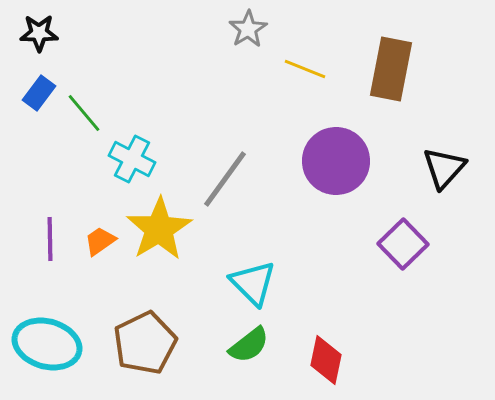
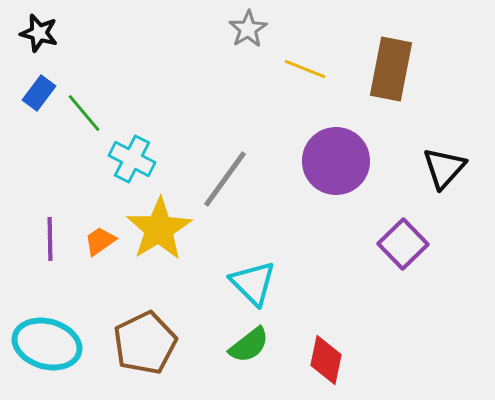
black star: rotated 15 degrees clockwise
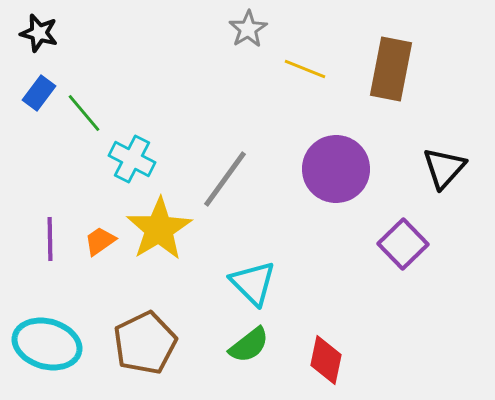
purple circle: moved 8 px down
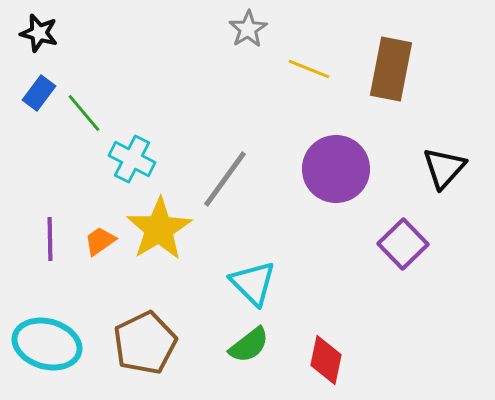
yellow line: moved 4 px right
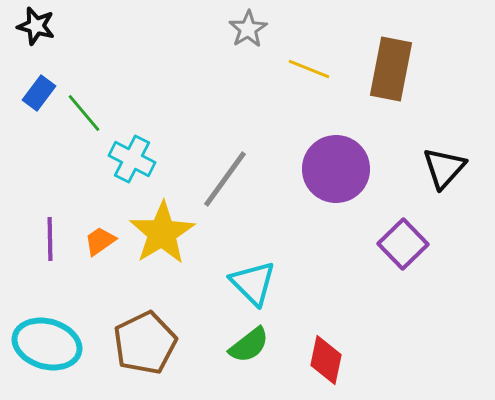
black star: moved 3 px left, 7 px up
yellow star: moved 3 px right, 4 px down
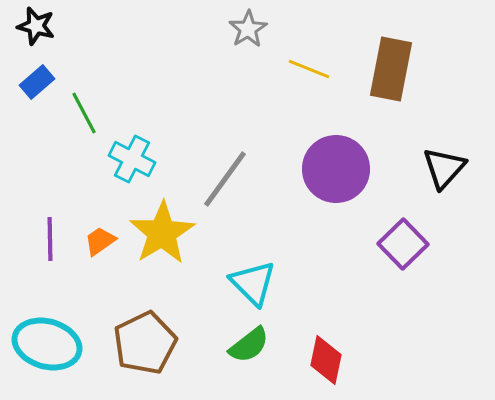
blue rectangle: moved 2 px left, 11 px up; rotated 12 degrees clockwise
green line: rotated 12 degrees clockwise
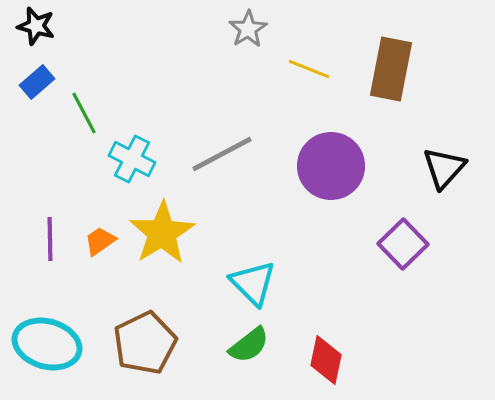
purple circle: moved 5 px left, 3 px up
gray line: moved 3 px left, 25 px up; rotated 26 degrees clockwise
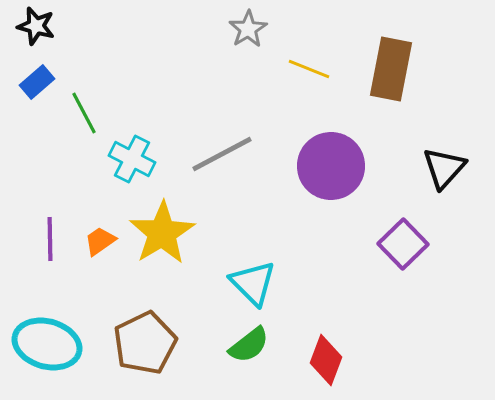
red diamond: rotated 9 degrees clockwise
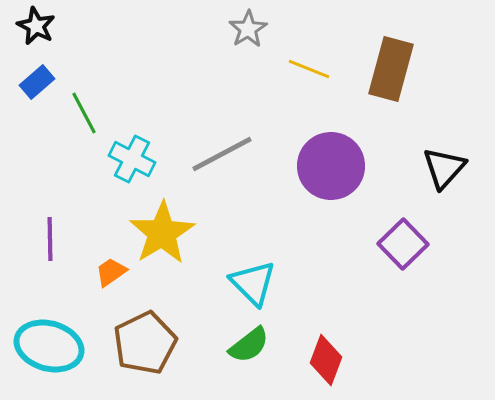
black star: rotated 12 degrees clockwise
brown rectangle: rotated 4 degrees clockwise
orange trapezoid: moved 11 px right, 31 px down
cyan ellipse: moved 2 px right, 2 px down
